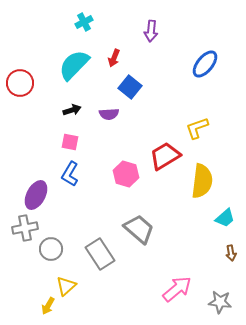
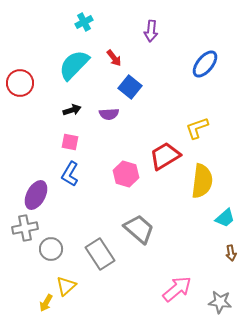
red arrow: rotated 60 degrees counterclockwise
yellow arrow: moved 2 px left, 3 px up
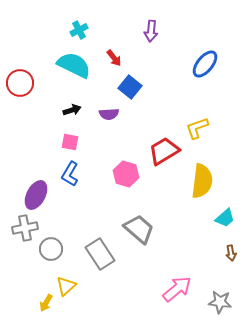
cyan cross: moved 5 px left, 8 px down
cyan semicircle: rotated 72 degrees clockwise
red trapezoid: moved 1 px left, 5 px up
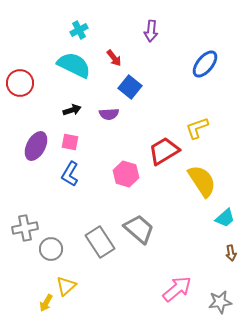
yellow semicircle: rotated 40 degrees counterclockwise
purple ellipse: moved 49 px up
gray rectangle: moved 12 px up
gray star: rotated 15 degrees counterclockwise
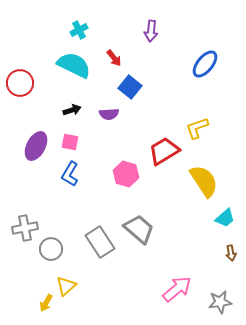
yellow semicircle: moved 2 px right
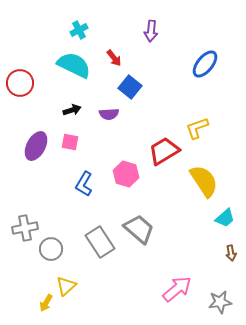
blue L-shape: moved 14 px right, 10 px down
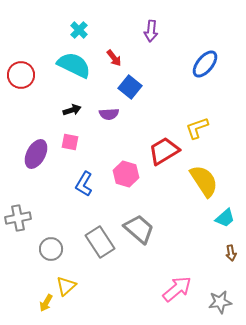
cyan cross: rotated 18 degrees counterclockwise
red circle: moved 1 px right, 8 px up
purple ellipse: moved 8 px down
gray cross: moved 7 px left, 10 px up
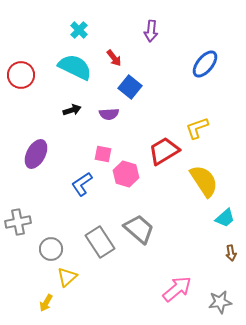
cyan semicircle: moved 1 px right, 2 px down
pink square: moved 33 px right, 12 px down
blue L-shape: moved 2 px left; rotated 25 degrees clockwise
gray cross: moved 4 px down
yellow triangle: moved 1 px right, 9 px up
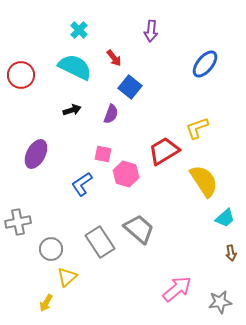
purple semicircle: moved 2 px right; rotated 66 degrees counterclockwise
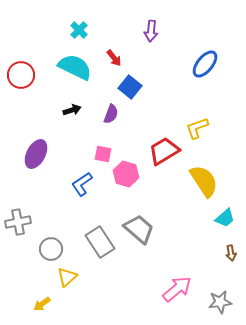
yellow arrow: moved 4 px left, 1 px down; rotated 24 degrees clockwise
